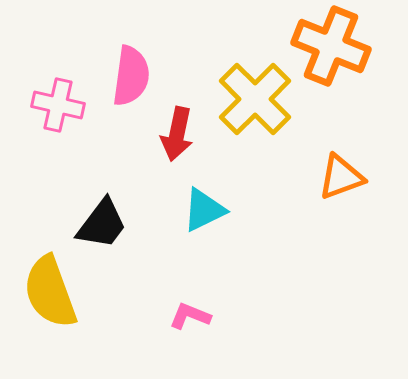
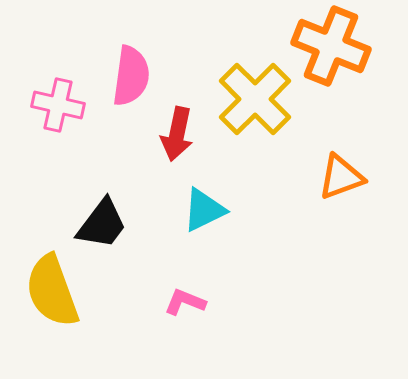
yellow semicircle: moved 2 px right, 1 px up
pink L-shape: moved 5 px left, 14 px up
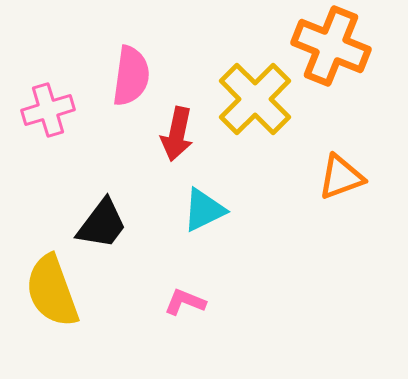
pink cross: moved 10 px left, 5 px down; rotated 30 degrees counterclockwise
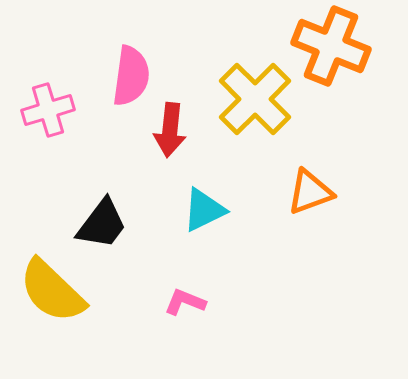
red arrow: moved 7 px left, 4 px up; rotated 6 degrees counterclockwise
orange triangle: moved 31 px left, 15 px down
yellow semicircle: rotated 26 degrees counterclockwise
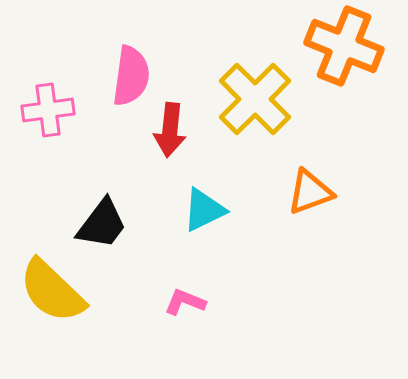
orange cross: moved 13 px right
pink cross: rotated 9 degrees clockwise
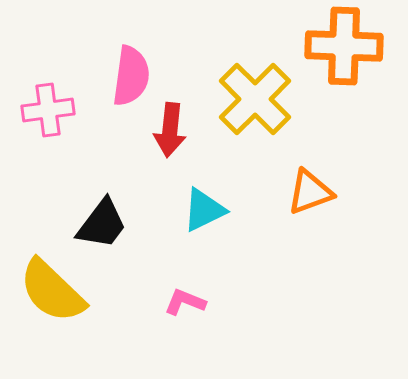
orange cross: rotated 20 degrees counterclockwise
